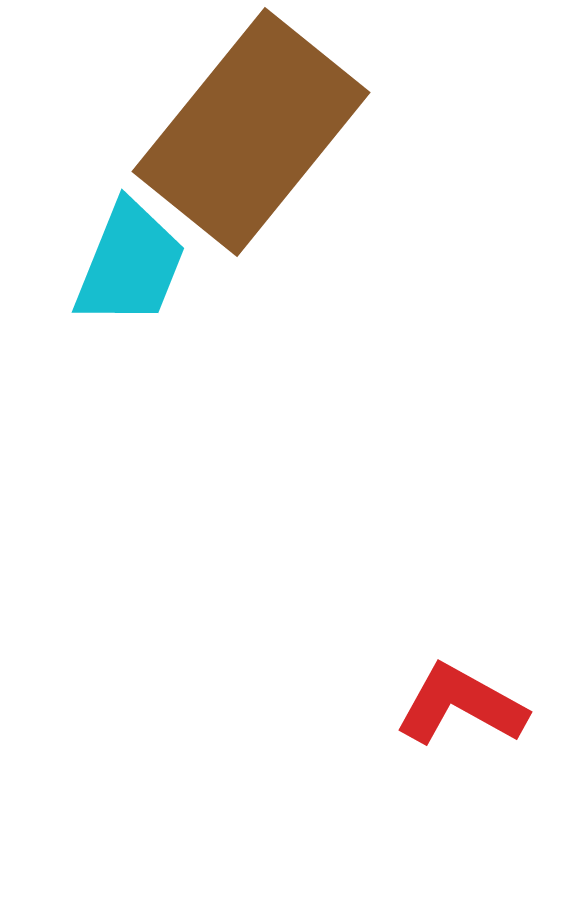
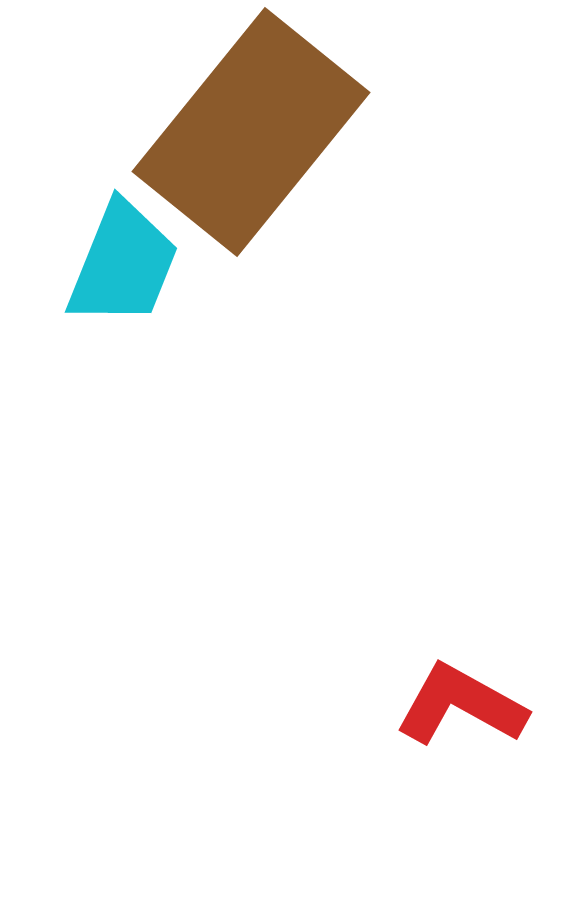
cyan trapezoid: moved 7 px left
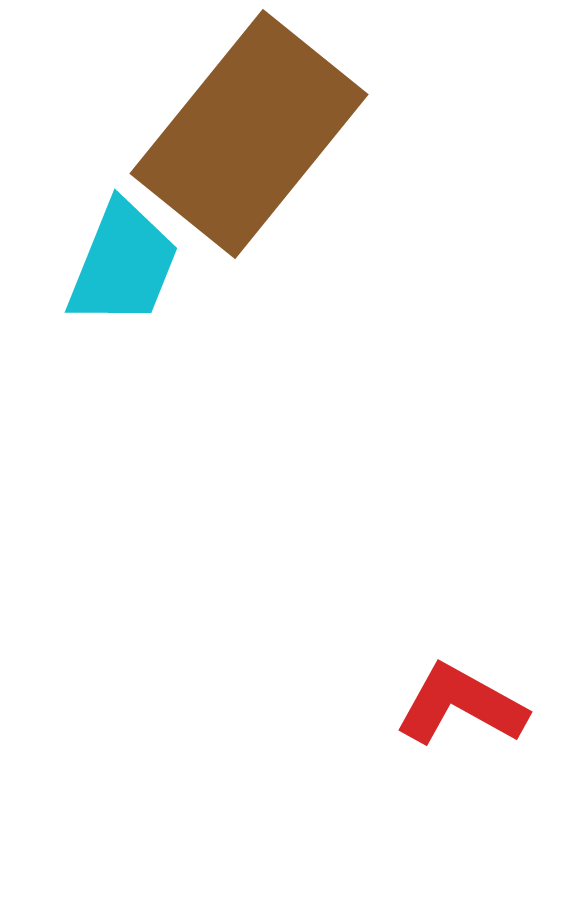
brown rectangle: moved 2 px left, 2 px down
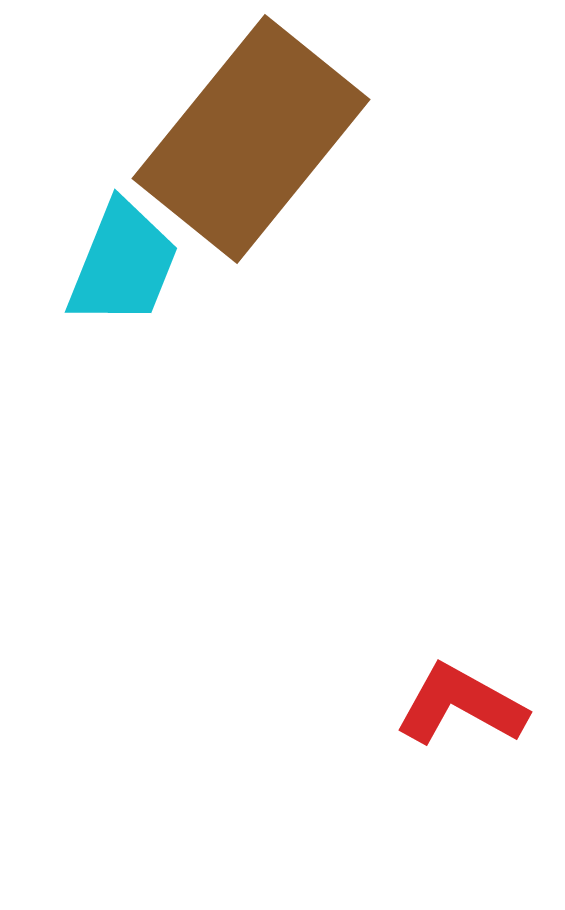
brown rectangle: moved 2 px right, 5 px down
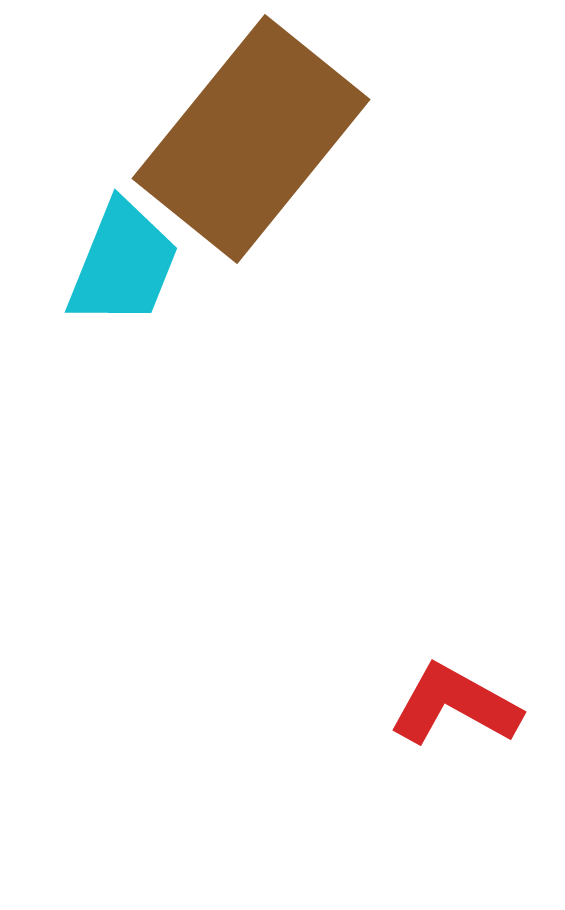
red L-shape: moved 6 px left
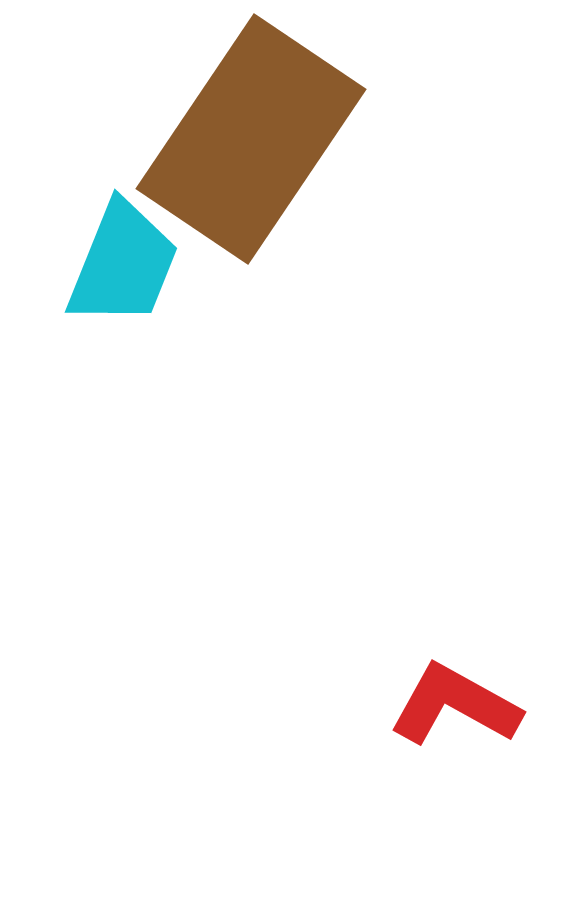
brown rectangle: rotated 5 degrees counterclockwise
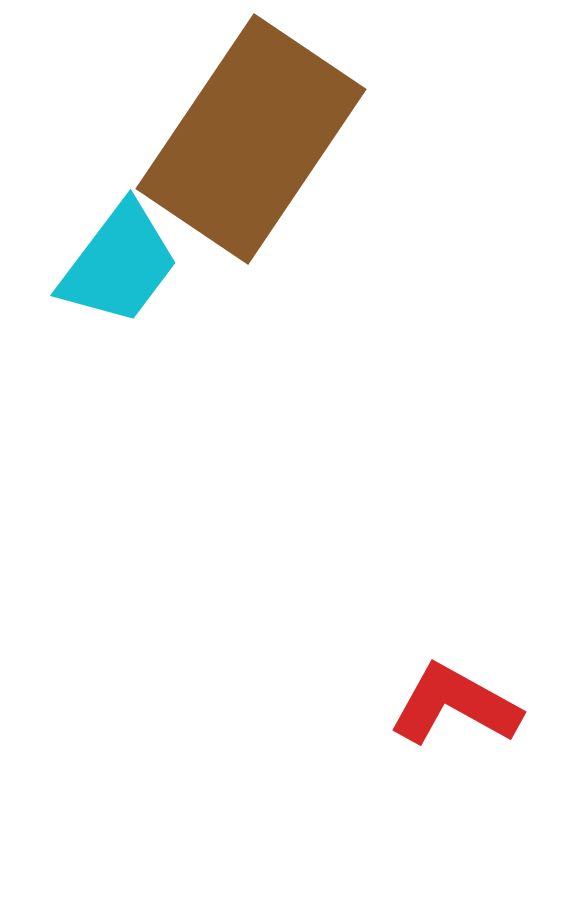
cyan trapezoid: moved 4 px left; rotated 15 degrees clockwise
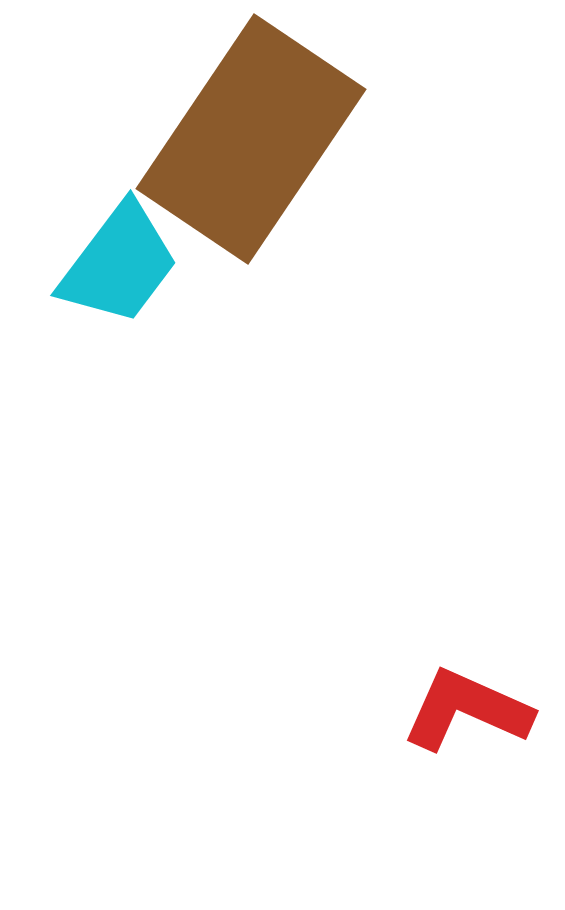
red L-shape: moved 12 px right, 5 px down; rotated 5 degrees counterclockwise
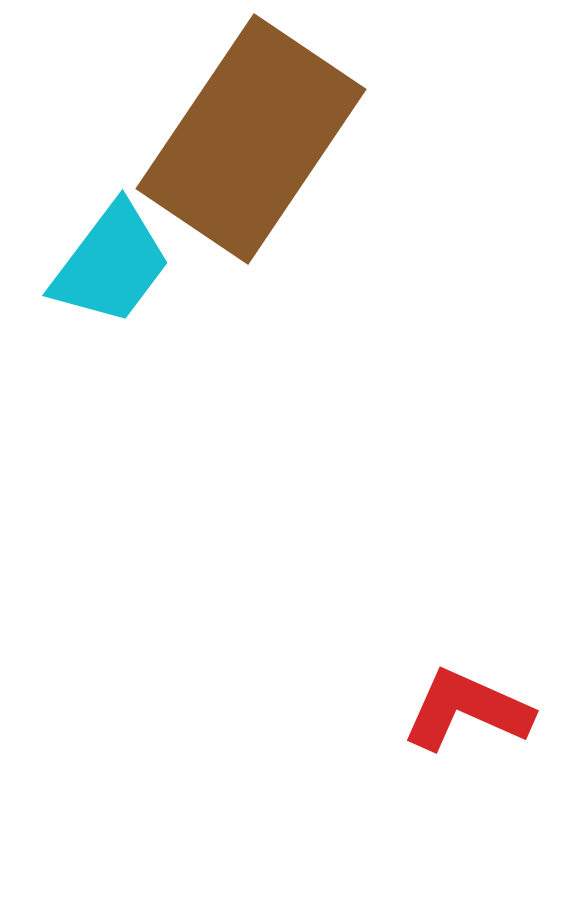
cyan trapezoid: moved 8 px left
